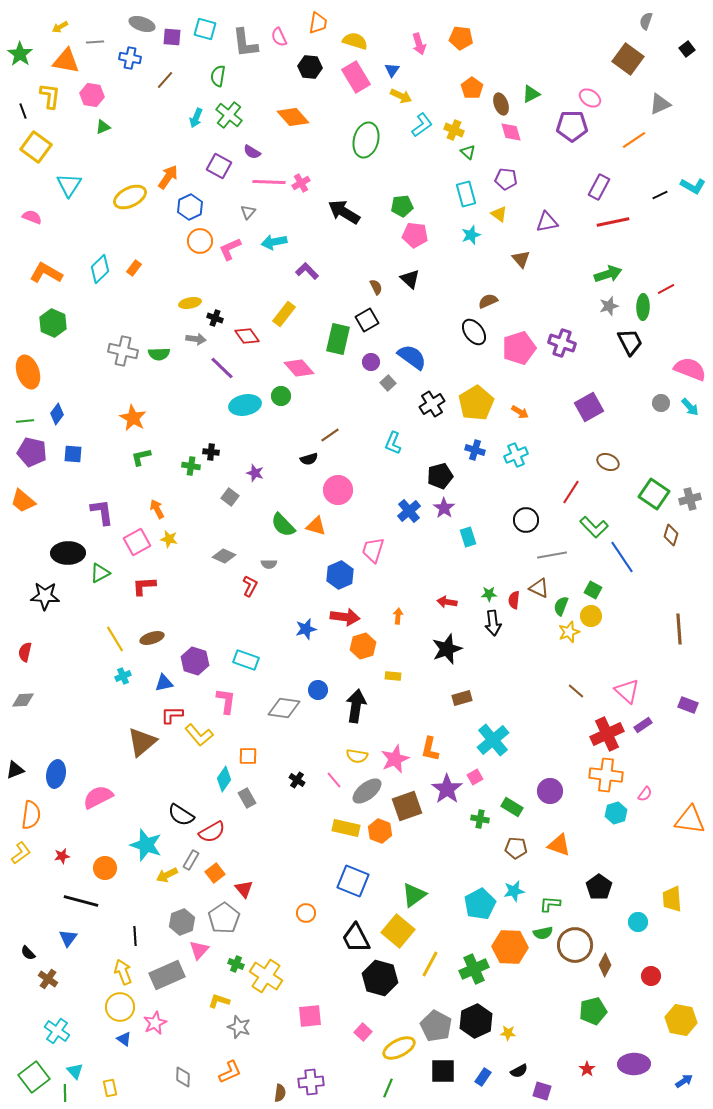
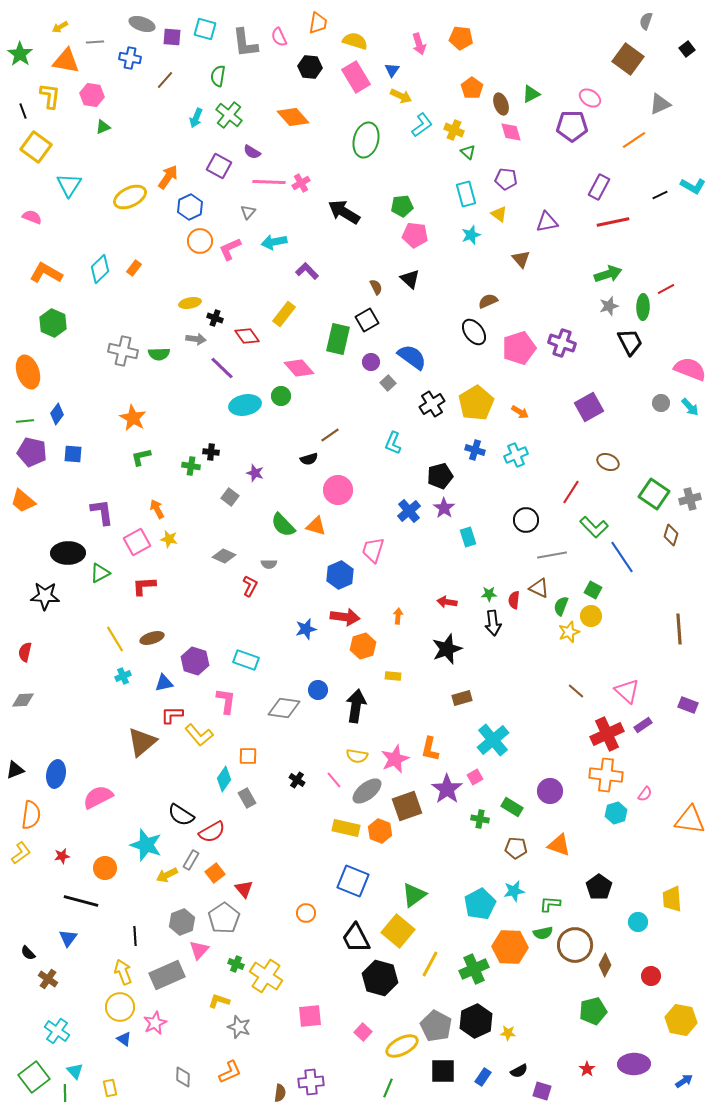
yellow ellipse at (399, 1048): moved 3 px right, 2 px up
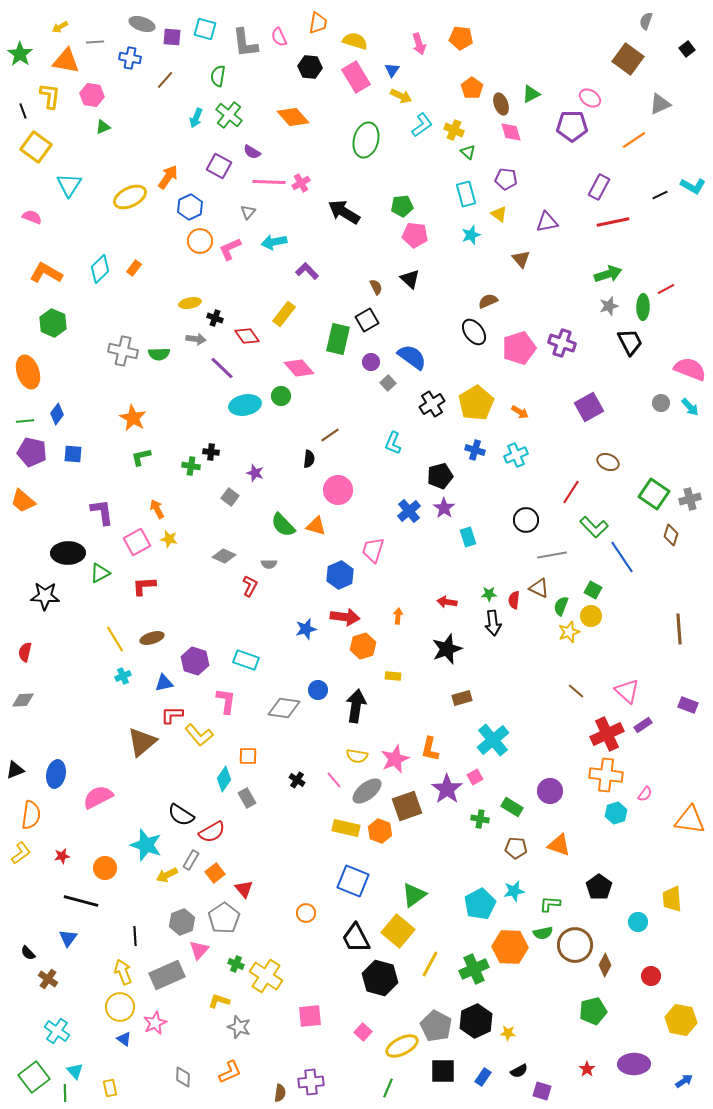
black semicircle at (309, 459): rotated 66 degrees counterclockwise
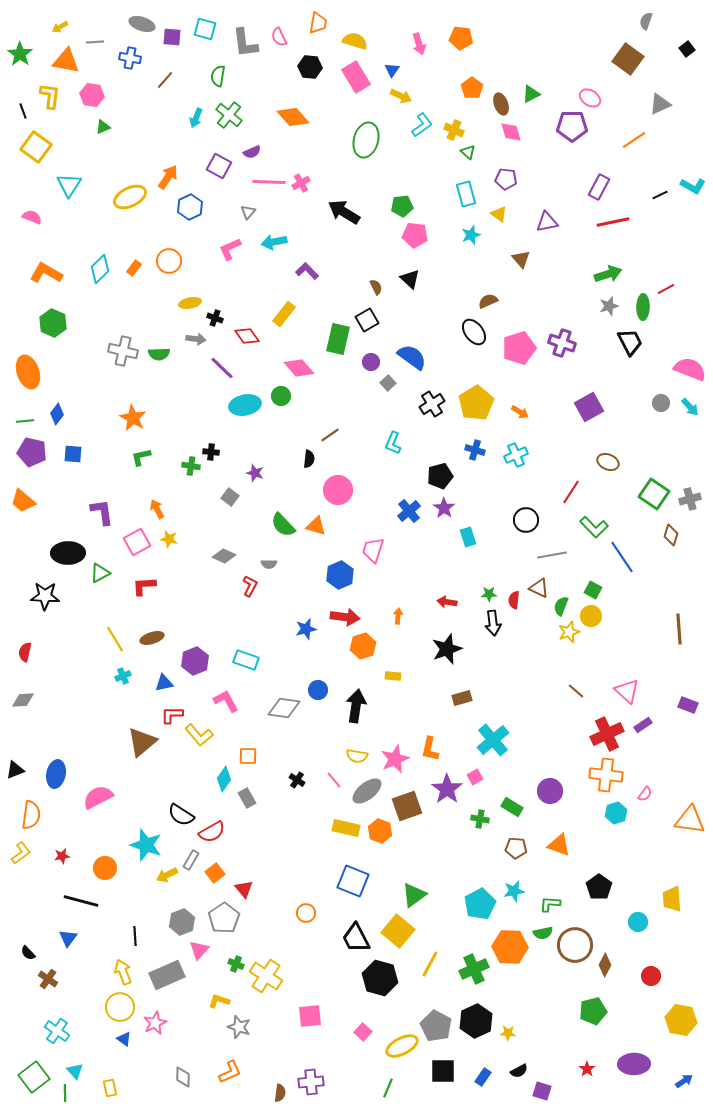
purple semicircle at (252, 152): rotated 54 degrees counterclockwise
orange circle at (200, 241): moved 31 px left, 20 px down
purple hexagon at (195, 661): rotated 20 degrees clockwise
pink L-shape at (226, 701): rotated 36 degrees counterclockwise
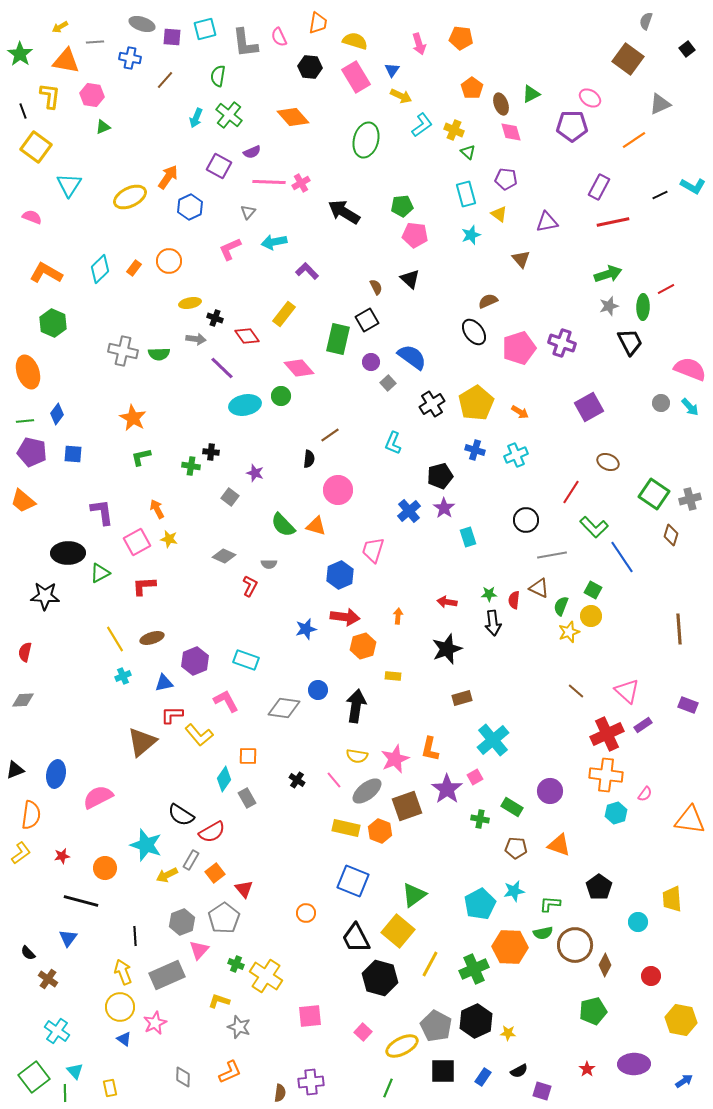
cyan square at (205, 29): rotated 30 degrees counterclockwise
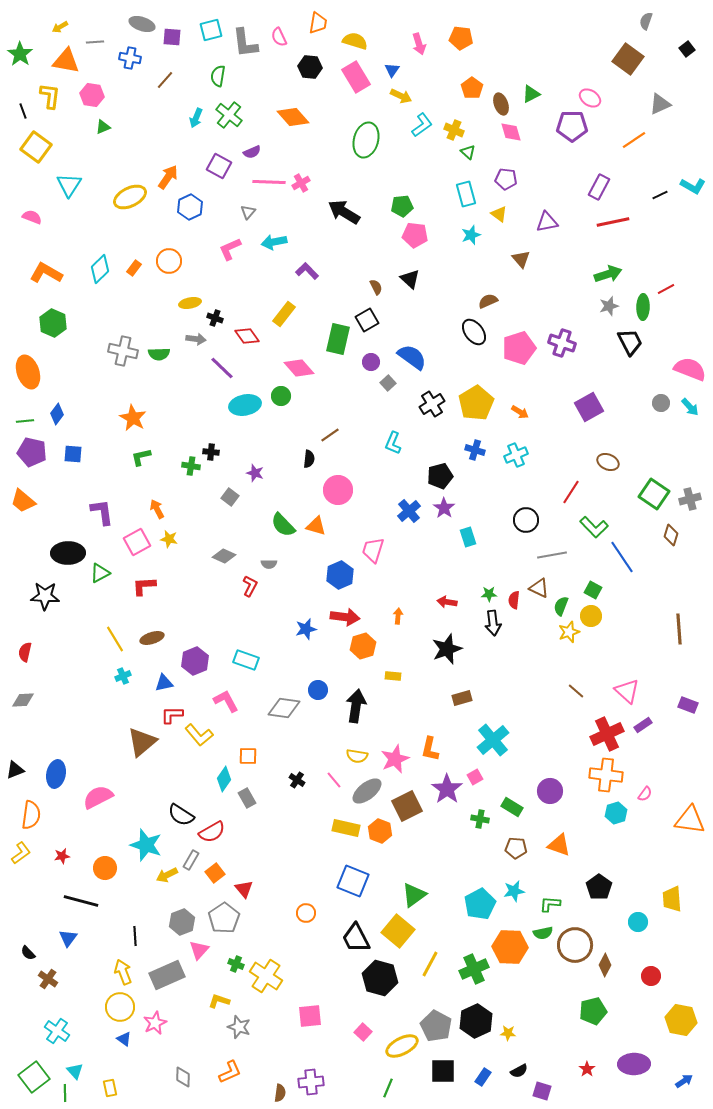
cyan square at (205, 29): moved 6 px right, 1 px down
brown square at (407, 806): rotated 8 degrees counterclockwise
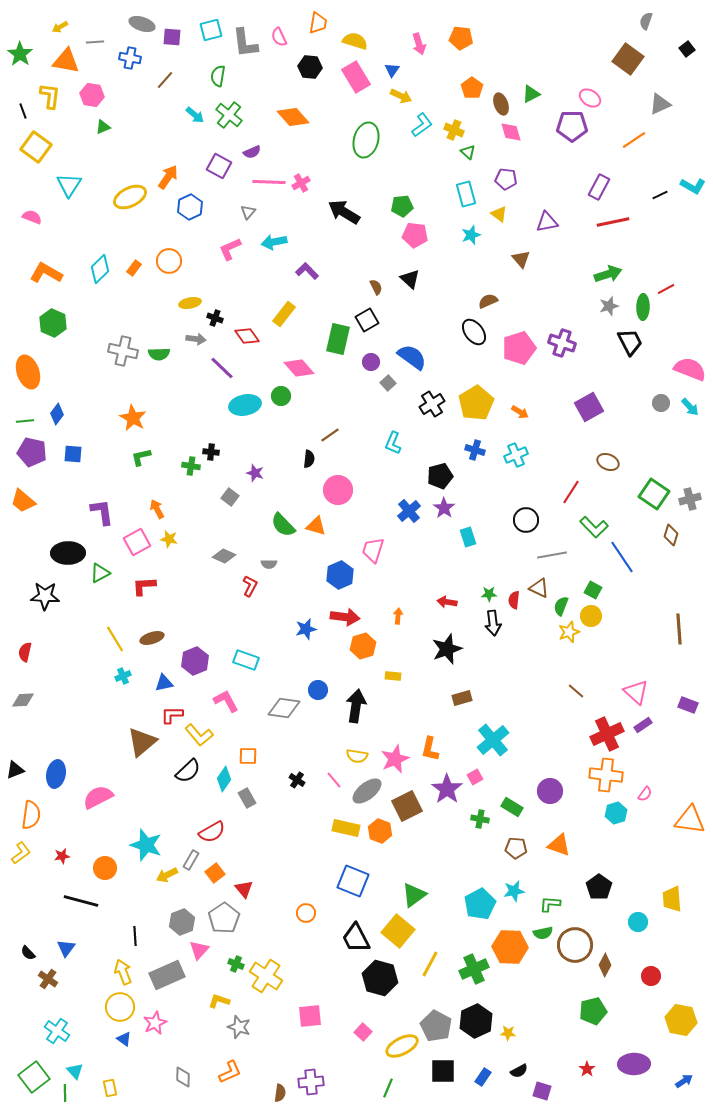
cyan arrow at (196, 118): moved 1 px left, 3 px up; rotated 72 degrees counterclockwise
pink triangle at (627, 691): moved 9 px right, 1 px down
black semicircle at (181, 815): moved 7 px right, 44 px up; rotated 76 degrees counterclockwise
blue triangle at (68, 938): moved 2 px left, 10 px down
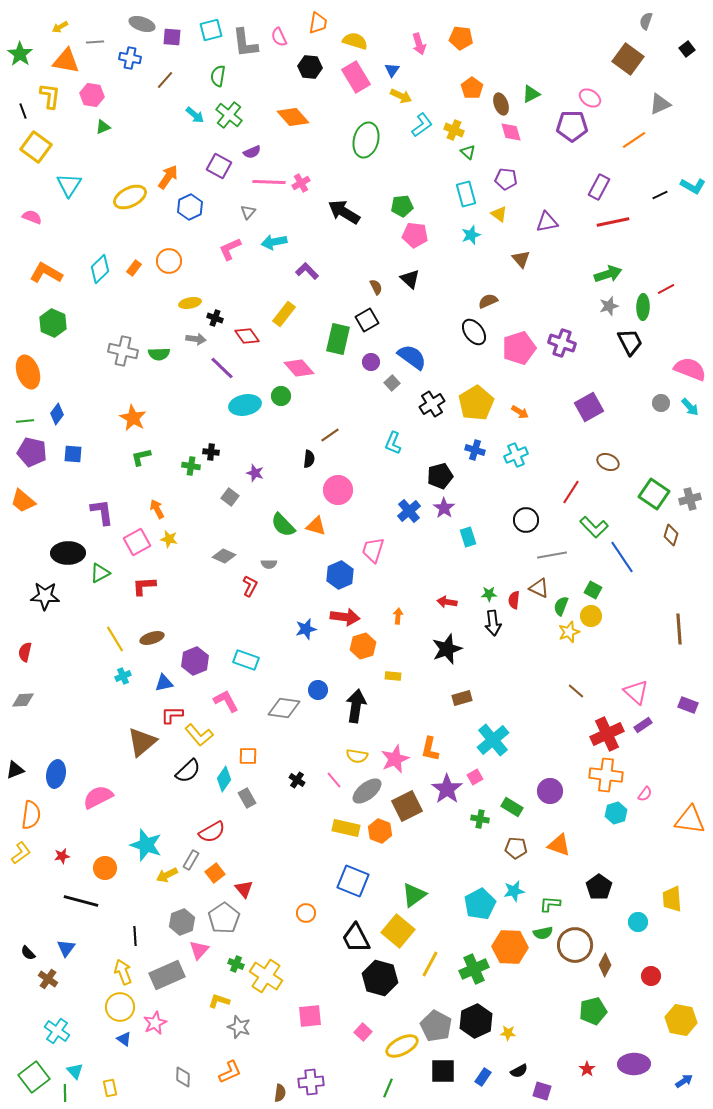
gray square at (388, 383): moved 4 px right
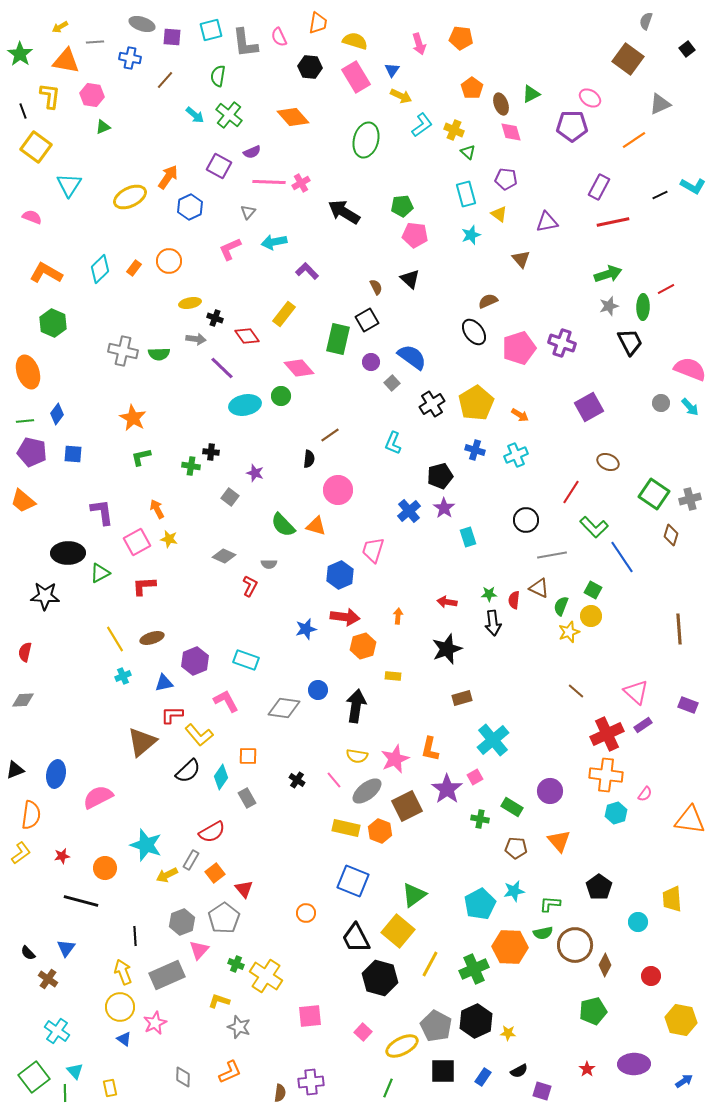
orange arrow at (520, 412): moved 3 px down
cyan diamond at (224, 779): moved 3 px left, 2 px up
orange triangle at (559, 845): moved 4 px up; rotated 30 degrees clockwise
